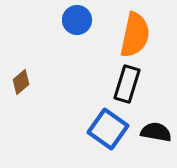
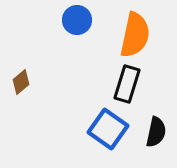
black semicircle: rotated 92 degrees clockwise
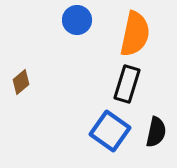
orange semicircle: moved 1 px up
blue square: moved 2 px right, 2 px down
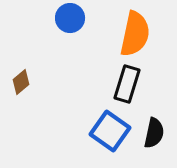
blue circle: moved 7 px left, 2 px up
black semicircle: moved 2 px left, 1 px down
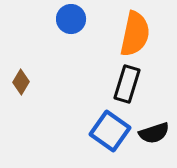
blue circle: moved 1 px right, 1 px down
brown diamond: rotated 20 degrees counterclockwise
black semicircle: rotated 60 degrees clockwise
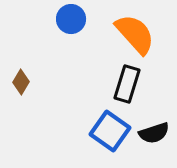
orange semicircle: rotated 54 degrees counterclockwise
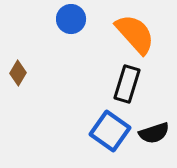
brown diamond: moved 3 px left, 9 px up
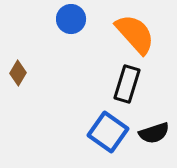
blue square: moved 2 px left, 1 px down
